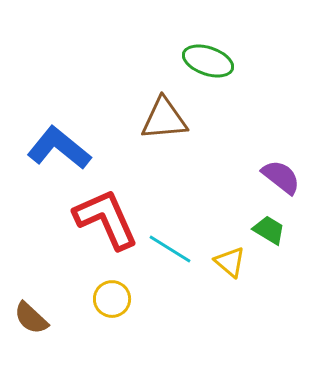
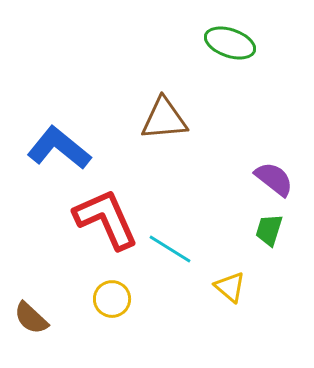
green ellipse: moved 22 px right, 18 px up
purple semicircle: moved 7 px left, 2 px down
green trapezoid: rotated 104 degrees counterclockwise
yellow triangle: moved 25 px down
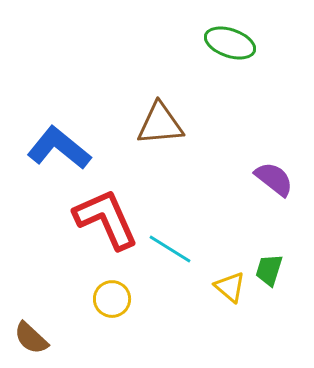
brown triangle: moved 4 px left, 5 px down
green trapezoid: moved 40 px down
brown semicircle: moved 20 px down
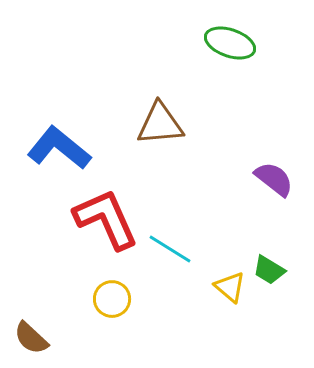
green trapezoid: rotated 76 degrees counterclockwise
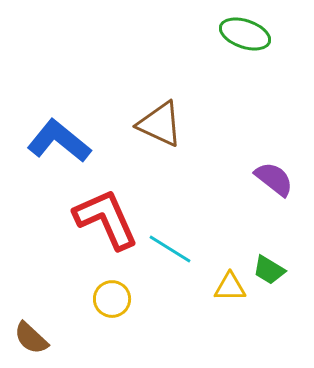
green ellipse: moved 15 px right, 9 px up
brown triangle: rotated 30 degrees clockwise
blue L-shape: moved 7 px up
yellow triangle: rotated 40 degrees counterclockwise
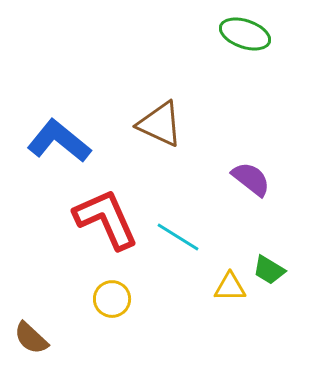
purple semicircle: moved 23 px left
cyan line: moved 8 px right, 12 px up
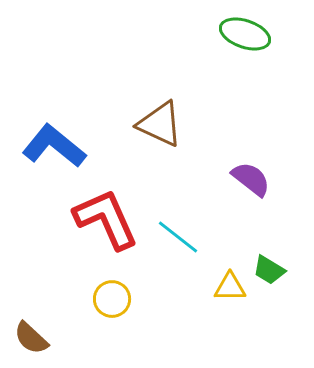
blue L-shape: moved 5 px left, 5 px down
cyan line: rotated 6 degrees clockwise
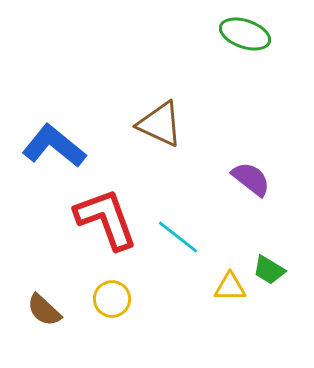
red L-shape: rotated 4 degrees clockwise
brown semicircle: moved 13 px right, 28 px up
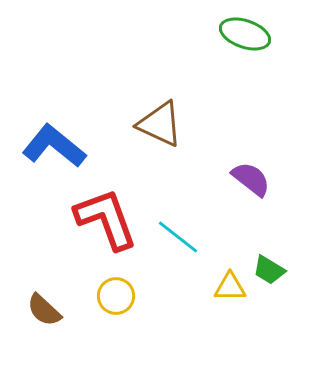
yellow circle: moved 4 px right, 3 px up
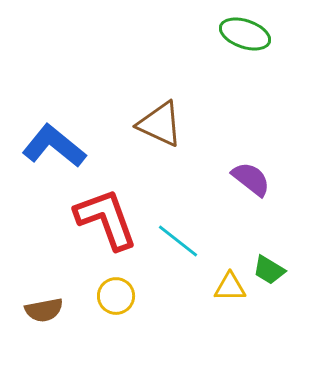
cyan line: moved 4 px down
brown semicircle: rotated 54 degrees counterclockwise
